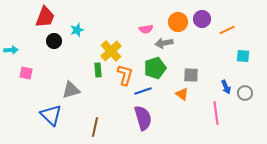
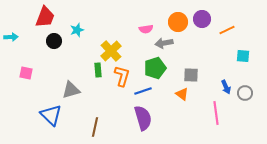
cyan arrow: moved 13 px up
orange L-shape: moved 3 px left, 1 px down
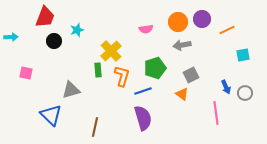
gray arrow: moved 18 px right, 2 px down
cyan square: moved 1 px up; rotated 16 degrees counterclockwise
gray square: rotated 28 degrees counterclockwise
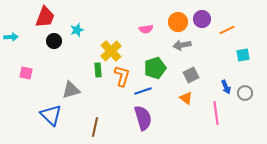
orange triangle: moved 4 px right, 4 px down
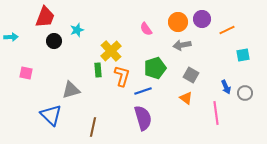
pink semicircle: rotated 64 degrees clockwise
gray square: rotated 35 degrees counterclockwise
brown line: moved 2 px left
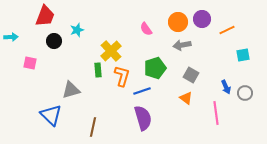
red trapezoid: moved 1 px up
pink square: moved 4 px right, 10 px up
blue line: moved 1 px left
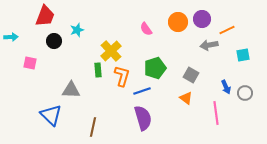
gray arrow: moved 27 px right
gray triangle: rotated 18 degrees clockwise
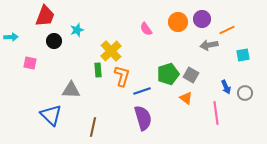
green pentagon: moved 13 px right, 6 px down
